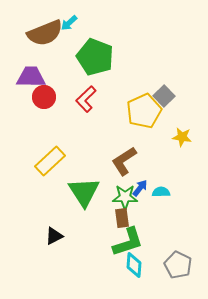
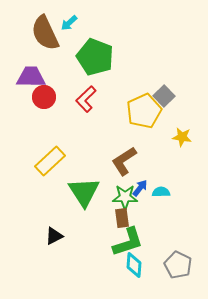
brown semicircle: rotated 87 degrees clockwise
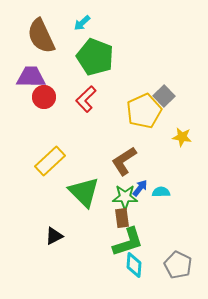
cyan arrow: moved 13 px right
brown semicircle: moved 4 px left, 3 px down
green triangle: rotated 12 degrees counterclockwise
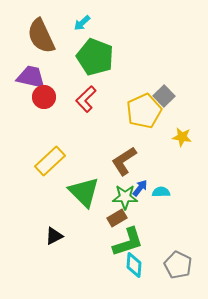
purple trapezoid: rotated 12 degrees clockwise
brown rectangle: moved 5 px left; rotated 66 degrees clockwise
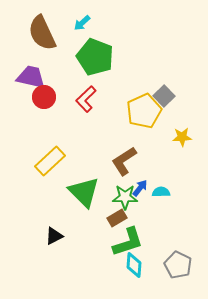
brown semicircle: moved 1 px right, 3 px up
yellow star: rotated 12 degrees counterclockwise
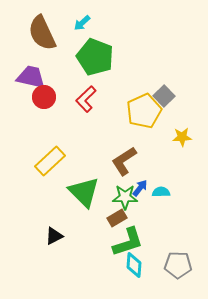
gray pentagon: rotated 24 degrees counterclockwise
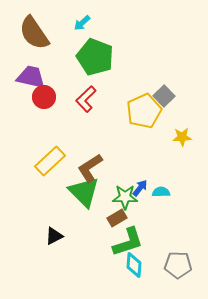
brown semicircle: moved 8 px left; rotated 9 degrees counterclockwise
brown L-shape: moved 34 px left, 7 px down
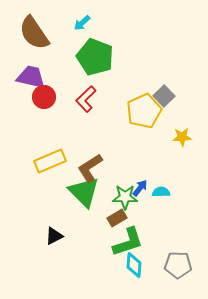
yellow rectangle: rotated 20 degrees clockwise
